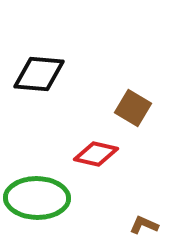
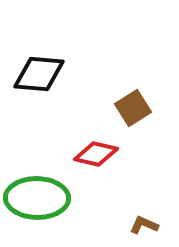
brown square: rotated 27 degrees clockwise
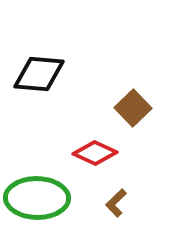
brown square: rotated 12 degrees counterclockwise
red diamond: moved 1 px left, 1 px up; rotated 12 degrees clockwise
brown L-shape: moved 28 px left, 22 px up; rotated 68 degrees counterclockwise
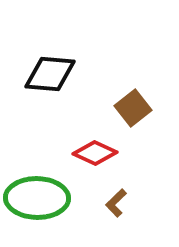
black diamond: moved 11 px right
brown square: rotated 6 degrees clockwise
